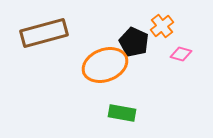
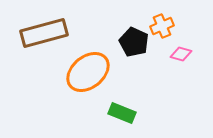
orange cross: rotated 15 degrees clockwise
orange ellipse: moved 17 px left, 7 px down; rotated 18 degrees counterclockwise
green rectangle: rotated 12 degrees clockwise
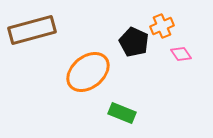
brown rectangle: moved 12 px left, 3 px up
pink diamond: rotated 40 degrees clockwise
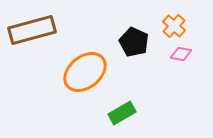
orange cross: moved 12 px right; rotated 25 degrees counterclockwise
pink diamond: rotated 45 degrees counterclockwise
orange ellipse: moved 3 px left
green rectangle: rotated 52 degrees counterclockwise
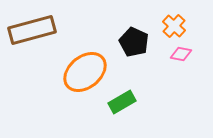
green rectangle: moved 11 px up
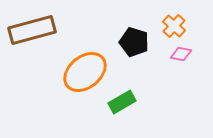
black pentagon: rotated 8 degrees counterclockwise
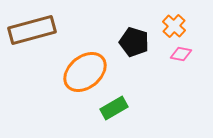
green rectangle: moved 8 px left, 6 px down
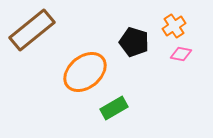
orange cross: rotated 15 degrees clockwise
brown rectangle: rotated 24 degrees counterclockwise
